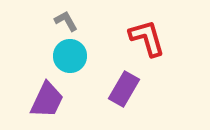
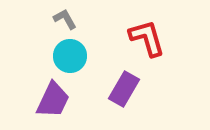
gray L-shape: moved 1 px left, 2 px up
purple trapezoid: moved 6 px right
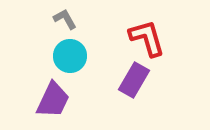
purple rectangle: moved 10 px right, 9 px up
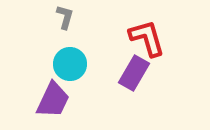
gray L-shape: moved 2 px up; rotated 45 degrees clockwise
cyan circle: moved 8 px down
purple rectangle: moved 7 px up
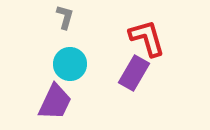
purple trapezoid: moved 2 px right, 2 px down
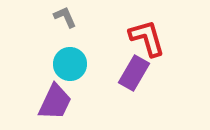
gray L-shape: rotated 40 degrees counterclockwise
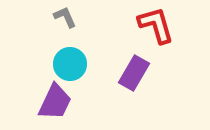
red L-shape: moved 9 px right, 13 px up
